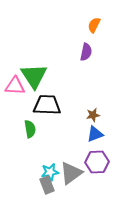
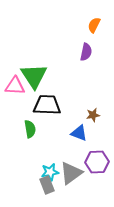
blue triangle: moved 16 px left, 1 px up; rotated 42 degrees clockwise
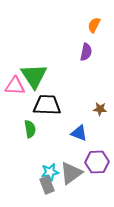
brown star: moved 7 px right, 6 px up; rotated 16 degrees clockwise
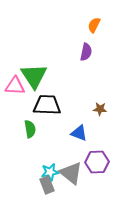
gray triangle: rotated 45 degrees counterclockwise
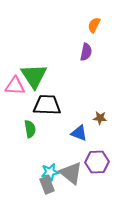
brown star: moved 9 px down
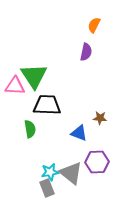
gray rectangle: moved 3 px down
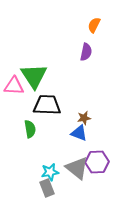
pink triangle: moved 1 px left
brown star: moved 16 px left; rotated 16 degrees counterclockwise
gray triangle: moved 6 px right, 5 px up
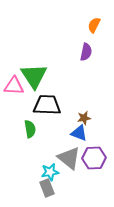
purple hexagon: moved 3 px left, 4 px up
gray triangle: moved 8 px left, 10 px up
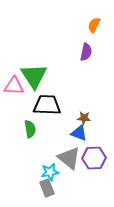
brown star: rotated 16 degrees clockwise
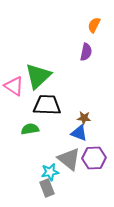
green triangle: moved 4 px right; rotated 20 degrees clockwise
pink triangle: rotated 30 degrees clockwise
green semicircle: rotated 90 degrees counterclockwise
gray triangle: moved 1 px down
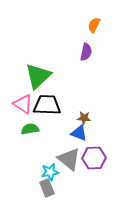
pink triangle: moved 9 px right, 18 px down
